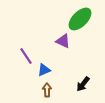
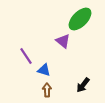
purple triangle: rotated 14 degrees clockwise
blue triangle: rotated 40 degrees clockwise
black arrow: moved 1 px down
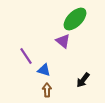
green ellipse: moved 5 px left
black arrow: moved 5 px up
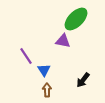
green ellipse: moved 1 px right
purple triangle: rotated 28 degrees counterclockwise
blue triangle: rotated 40 degrees clockwise
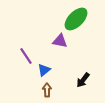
purple triangle: moved 3 px left
blue triangle: rotated 24 degrees clockwise
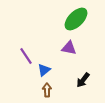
purple triangle: moved 9 px right, 7 px down
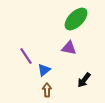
black arrow: moved 1 px right
